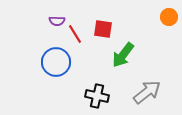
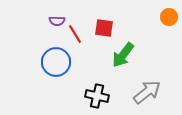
red square: moved 1 px right, 1 px up
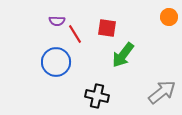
red square: moved 3 px right
gray arrow: moved 15 px right
